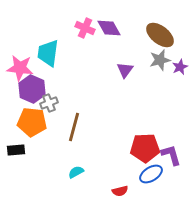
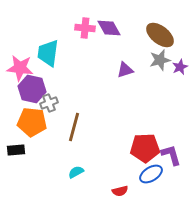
pink cross: rotated 18 degrees counterclockwise
purple triangle: rotated 36 degrees clockwise
purple hexagon: rotated 12 degrees counterclockwise
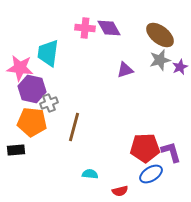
purple L-shape: moved 3 px up
cyan semicircle: moved 14 px right, 2 px down; rotated 35 degrees clockwise
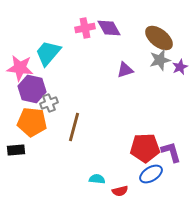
pink cross: rotated 18 degrees counterclockwise
brown ellipse: moved 1 px left, 3 px down
cyan trapezoid: rotated 32 degrees clockwise
cyan semicircle: moved 7 px right, 5 px down
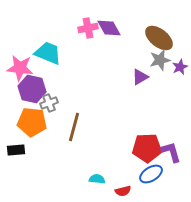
pink cross: moved 3 px right
cyan trapezoid: rotated 72 degrees clockwise
purple triangle: moved 15 px right, 7 px down; rotated 12 degrees counterclockwise
red pentagon: moved 2 px right
red semicircle: moved 3 px right
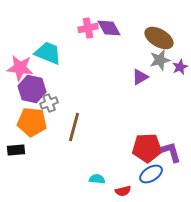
brown ellipse: rotated 8 degrees counterclockwise
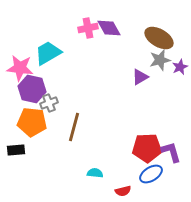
cyan trapezoid: rotated 52 degrees counterclockwise
cyan semicircle: moved 2 px left, 6 px up
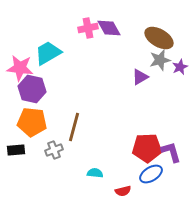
gray cross: moved 5 px right, 47 px down
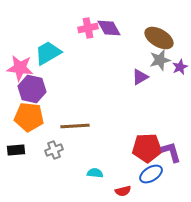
orange pentagon: moved 3 px left, 5 px up
brown line: moved 1 px right, 1 px up; rotated 72 degrees clockwise
